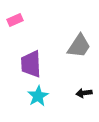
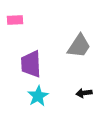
pink rectangle: rotated 21 degrees clockwise
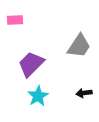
purple trapezoid: rotated 48 degrees clockwise
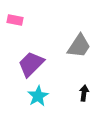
pink rectangle: rotated 14 degrees clockwise
black arrow: rotated 105 degrees clockwise
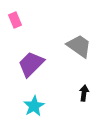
pink rectangle: rotated 56 degrees clockwise
gray trapezoid: rotated 88 degrees counterclockwise
cyan star: moved 4 px left, 10 px down
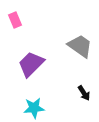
gray trapezoid: moved 1 px right
black arrow: rotated 140 degrees clockwise
cyan star: moved 2 px down; rotated 25 degrees clockwise
